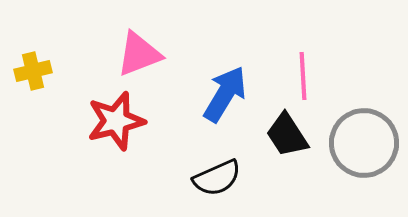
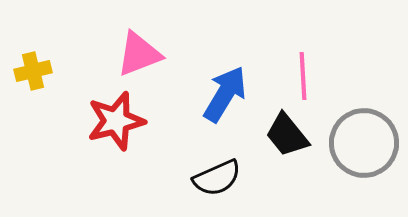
black trapezoid: rotated 6 degrees counterclockwise
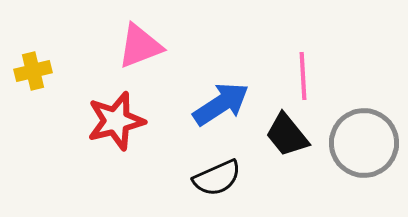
pink triangle: moved 1 px right, 8 px up
blue arrow: moved 4 px left, 10 px down; rotated 26 degrees clockwise
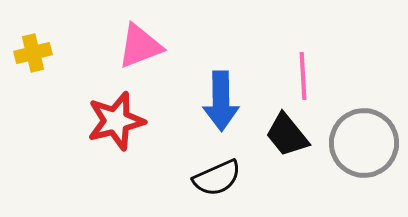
yellow cross: moved 18 px up
blue arrow: moved 3 px up; rotated 122 degrees clockwise
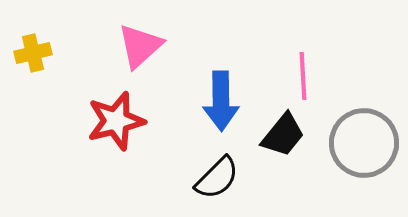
pink triangle: rotated 21 degrees counterclockwise
black trapezoid: moved 4 px left; rotated 102 degrees counterclockwise
black semicircle: rotated 21 degrees counterclockwise
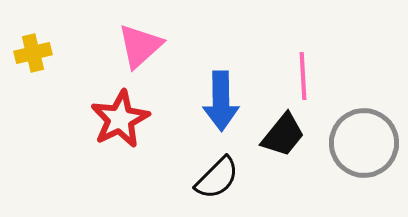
red star: moved 4 px right, 2 px up; rotated 12 degrees counterclockwise
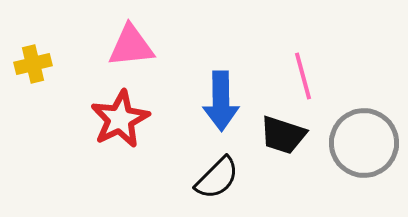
pink triangle: moved 9 px left; rotated 36 degrees clockwise
yellow cross: moved 11 px down
pink line: rotated 12 degrees counterclockwise
black trapezoid: rotated 69 degrees clockwise
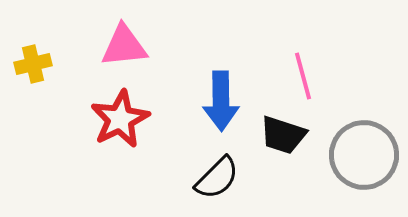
pink triangle: moved 7 px left
gray circle: moved 12 px down
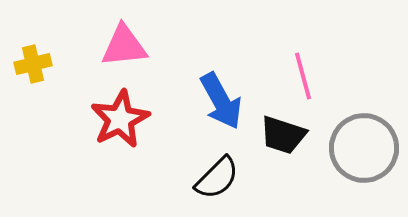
blue arrow: rotated 28 degrees counterclockwise
gray circle: moved 7 px up
